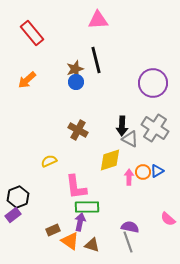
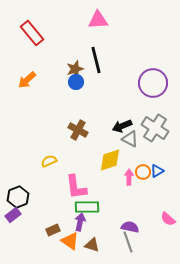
black arrow: rotated 66 degrees clockwise
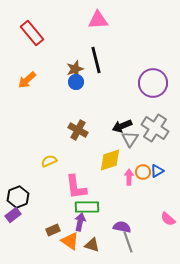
gray triangle: rotated 36 degrees clockwise
purple semicircle: moved 8 px left
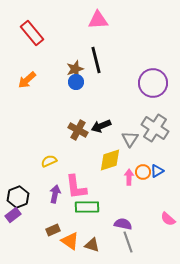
black arrow: moved 21 px left
purple arrow: moved 25 px left, 28 px up
purple semicircle: moved 1 px right, 3 px up
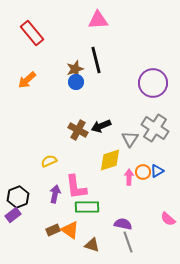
orange triangle: moved 11 px up
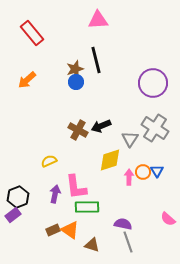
blue triangle: rotated 32 degrees counterclockwise
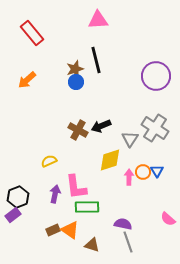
purple circle: moved 3 px right, 7 px up
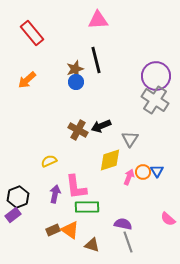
gray cross: moved 28 px up
pink arrow: rotated 21 degrees clockwise
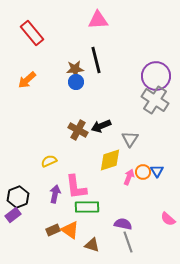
brown star: rotated 12 degrees clockwise
